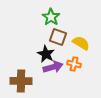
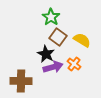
brown square: rotated 18 degrees clockwise
yellow semicircle: moved 1 px right, 3 px up
orange cross: rotated 24 degrees clockwise
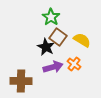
black star: moved 7 px up
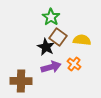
yellow semicircle: rotated 24 degrees counterclockwise
purple arrow: moved 2 px left
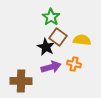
orange cross: rotated 24 degrees counterclockwise
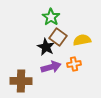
yellow semicircle: rotated 18 degrees counterclockwise
orange cross: rotated 24 degrees counterclockwise
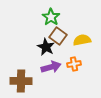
brown square: moved 1 px up
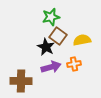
green star: rotated 24 degrees clockwise
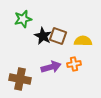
green star: moved 28 px left, 2 px down
brown square: rotated 18 degrees counterclockwise
yellow semicircle: moved 1 px right, 1 px down; rotated 12 degrees clockwise
black star: moved 3 px left, 11 px up
brown cross: moved 1 px left, 2 px up; rotated 10 degrees clockwise
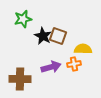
yellow semicircle: moved 8 px down
brown cross: rotated 10 degrees counterclockwise
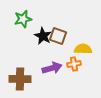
purple arrow: moved 1 px right, 1 px down
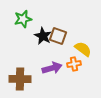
yellow semicircle: rotated 36 degrees clockwise
